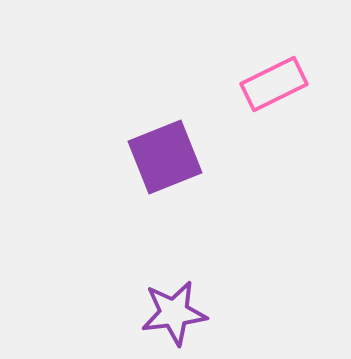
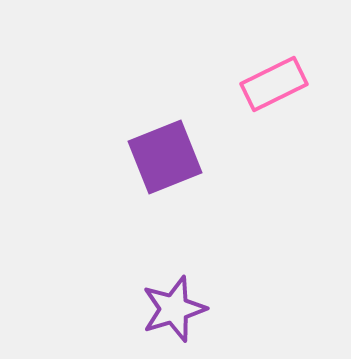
purple star: moved 4 px up; rotated 10 degrees counterclockwise
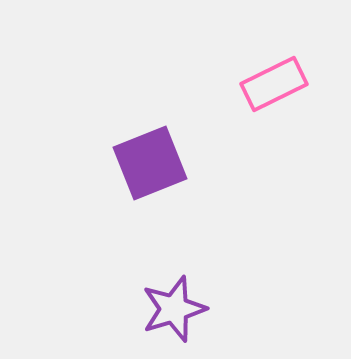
purple square: moved 15 px left, 6 px down
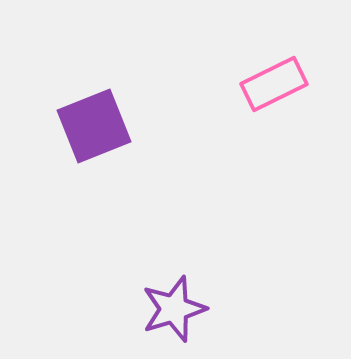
purple square: moved 56 px left, 37 px up
